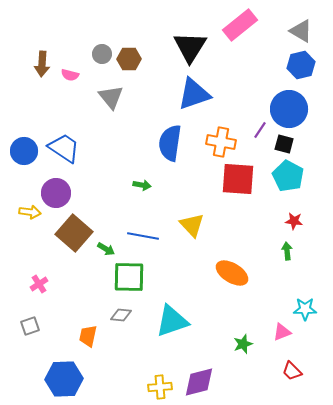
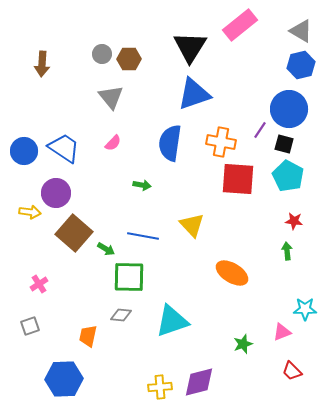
pink semicircle at (70, 75): moved 43 px right, 68 px down; rotated 60 degrees counterclockwise
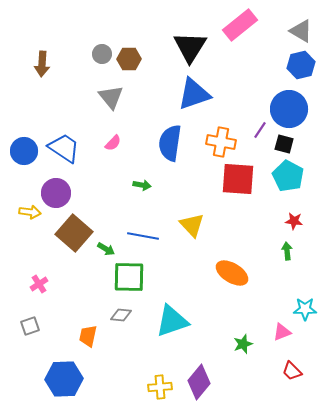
purple diamond at (199, 382): rotated 36 degrees counterclockwise
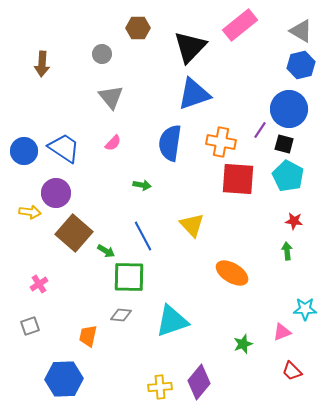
black triangle at (190, 47): rotated 12 degrees clockwise
brown hexagon at (129, 59): moved 9 px right, 31 px up
blue line at (143, 236): rotated 52 degrees clockwise
green arrow at (106, 249): moved 2 px down
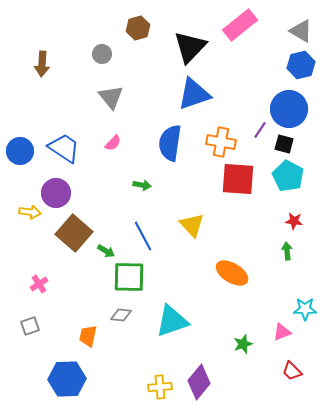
brown hexagon at (138, 28): rotated 15 degrees counterclockwise
blue circle at (24, 151): moved 4 px left
blue hexagon at (64, 379): moved 3 px right
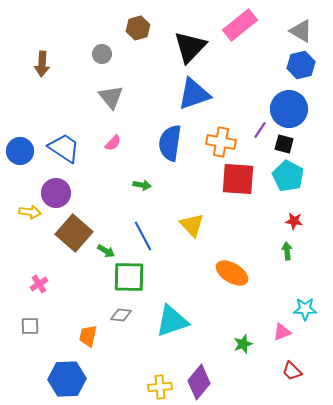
gray square at (30, 326): rotated 18 degrees clockwise
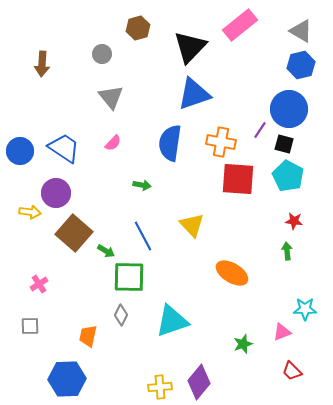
gray diamond at (121, 315): rotated 70 degrees counterclockwise
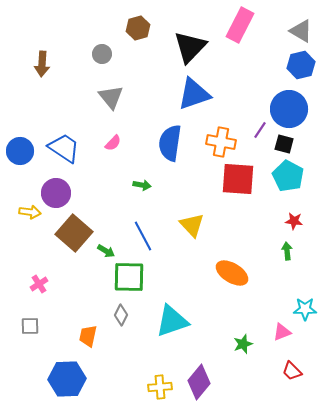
pink rectangle at (240, 25): rotated 24 degrees counterclockwise
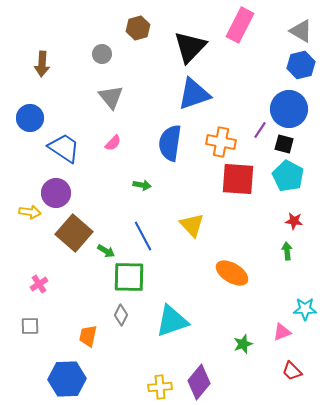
blue circle at (20, 151): moved 10 px right, 33 px up
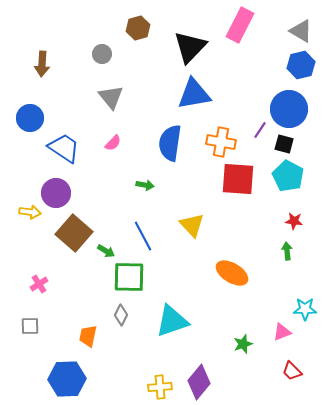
blue triangle at (194, 94): rotated 9 degrees clockwise
green arrow at (142, 185): moved 3 px right
